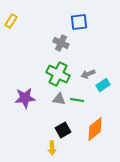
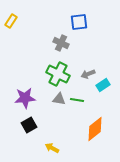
black square: moved 34 px left, 5 px up
yellow arrow: rotated 120 degrees clockwise
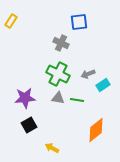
gray triangle: moved 1 px left, 1 px up
orange diamond: moved 1 px right, 1 px down
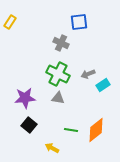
yellow rectangle: moved 1 px left, 1 px down
green line: moved 6 px left, 30 px down
black square: rotated 21 degrees counterclockwise
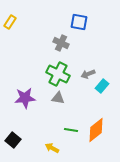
blue square: rotated 18 degrees clockwise
cyan rectangle: moved 1 px left, 1 px down; rotated 16 degrees counterclockwise
black square: moved 16 px left, 15 px down
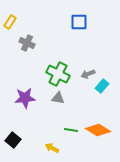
blue square: rotated 12 degrees counterclockwise
gray cross: moved 34 px left
orange diamond: moved 2 px right; rotated 70 degrees clockwise
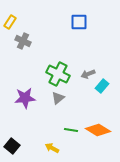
gray cross: moved 4 px left, 2 px up
gray triangle: rotated 48 degrees counterclockwise
black square: moved 1 px left, 6 px down
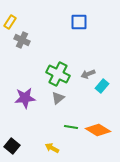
gray cross: moved 1 px left, 1 px up
green line: moved 3 px up
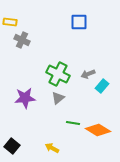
yellow rectangle: rotated 64 degrees clockwise
green line: moved 2 px right, 4 px up
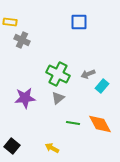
orange diamond: moved 2 px right, 6 px up; rotated 30 degrees clockwise
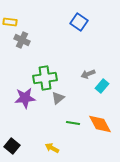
blue square: rotated 36 degrees clockwise
green cross: moved 13 px left, 4 px down; rotated 35 degrees counterclockwise
